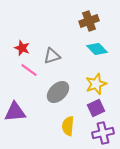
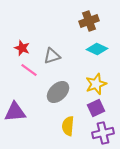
cyan diamond: rotated 20 degrees counterclockwise
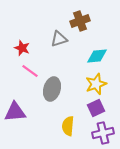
brown cross: moved 9 px left
cyan diamond: moved 7 px down; rotated 30 degrees counterclockwise
gray triangle: moved 7 px right, 17 px up
pink line: moved 1 px right, 1 px down
gray ellipse: moved 6 px left, 3 px up; rotated 30 degrees counterclockwise
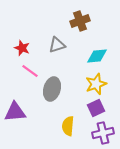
gray triangle: moved 2 px left, 6 px down
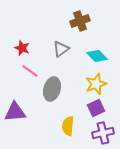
gray triangle: moved 4 px right, 4 px down; rotated 18 degrees counterclockwise
cyan diamond: rotated 50 degrees clockwise
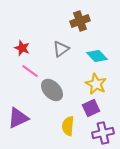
yellow star: rotated 25 degrees counterclockwise
gray ellipse: moved 1 px down; rotated 60 degrees counterclockwise
purple square: moved 5 px left
purple triangle: moved 3 px right, 6 px down; rotated 20 degrees counterclockwise
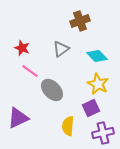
yellow star: moved 2 px right
